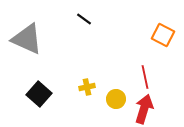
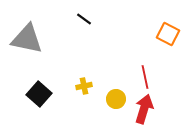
orange square: moved 5 px right, 1 px up
gray triangle: rotated 12 degrees counterclockwise
yellow cross: moved 3 px left, 1 px up
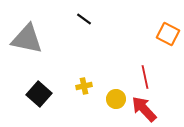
red arrow: rotated 60 degrees counterclockwise
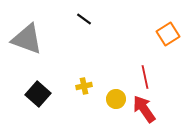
orange square: rotated 30 degrees clockwise
gray triangle: rotated 8 degrees clockwise
black square: moved 1 px left
red arrow: rotated 8 degrees clockwise
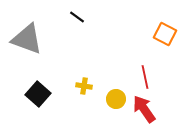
black line: moved 7 px left, 2 px up
orange square: moved 3 px left; rotated 30 degrees counterclockwise
yellow cross: rotated 21 degrees clockwise
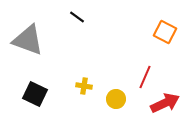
orange square: moved 2 px up
gray triangle: moved 1 px right, 1 px down
red line: rotated 35 degrees clockwise
black square: moved 3 px left; rotated 15 degrees counterclockwise
red arrow: moved 21 px right, 6 px up; rotated 100 degrees clockwise
